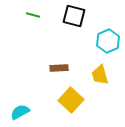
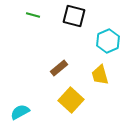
brown rectangle: rotated 36 degrees counterclockwise
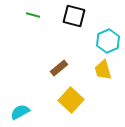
yellow trapezoid: moved 3 px right, 5 px up
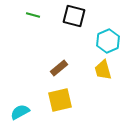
yellow square: moved 11 px left; rotated 35 degrees clockwise
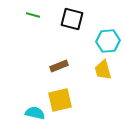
black square: moved 2 px left, 3 px down
cyan hexagon: rotated 20 degrees clockwise
brown rectangle: moved 2 px up; rotated 18 degrees clockwise
cyan semicircle: moved 15 px right, 1 px down; rotated 42 degrees clockwise
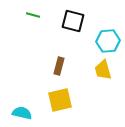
black square: moved 1 px right, 2 px down
brown rectangle: rotated 54 degrees counterclockwise
cyan semicircle: moved 13 px left
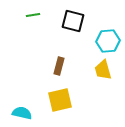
green line: rotated 24 degrees counterclockwise
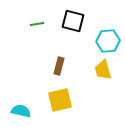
green line: moved 4 px right, 9 px down
cyan semicircle: moved 1 px left, 2 px up
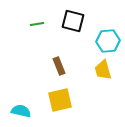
brown rectangle: rotated 36 degrees counterclockwise
